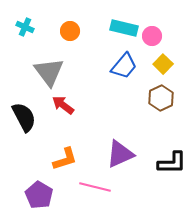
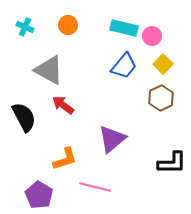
orange circle: moved 2 px left, 6 px up
gray triangle: moved 2 px up; rotated 24 degrees counterclockwise
purple triangle: moved 8 px left, 15 px up; rotated 16 degrees counterclockwise
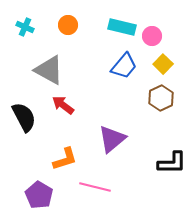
cyan rectangle: moved 2 px left, 1 px up
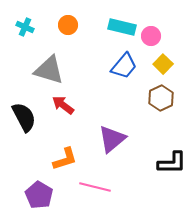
pink circle: moved 1 px left
gray triangle: rotated 12 degrees counterclockwise
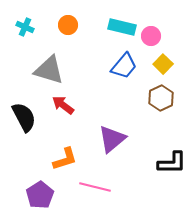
purple pentagon: moved 1 px right; rotated 8 degrees clockwise
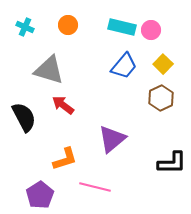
pink circle: moved 6 px up
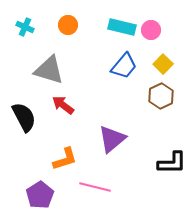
brown hexagon: moved 2 px up
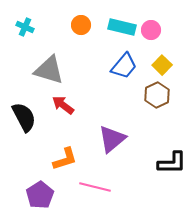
orange circle: moved 13 px right
yellow square: moved 1 px left, 1 px down
brown hexagon: moved 4 px left, 1 px up
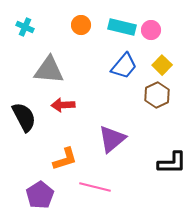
gray triangle: rotated 12 degrees counterclockwise
red arrow: rotated 40 degrees counterclockwise
